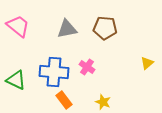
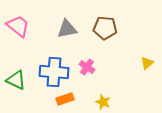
orange rectangle: moved 1 px right, 1 px up; rotated 72 degrees counterclockwise
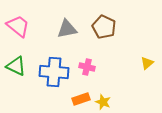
brown pentagon: moved 1 px left, 1 px up; rotated 20 degrees clockwise
pink cross: rotated 21 degrees counterclockwise
green triangle: moved 14 px up
orange rectangle: moved 16 px right
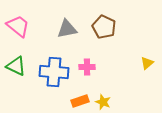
pink cross: rotated 14 degrees counterclockwise
orange rectangle: moved 1 px left, 2 px down
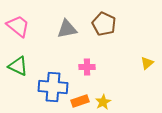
brown pentagon: moved 3 px up
green triangle: moved 2 px right
blue cross: moved 1 px left, 15 px down
yellow star: rotated 21 degrees clockwise
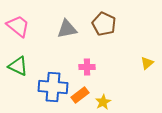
orange rectangle: moved 6 px up; rotated 18 degrees counterclockwise
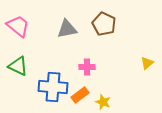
yellow star: rotated 21 degrees counterclockwise
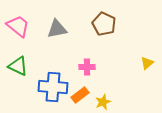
gray triangle: moved 10 px left
yellow star: rotated 28 degrees clockwise
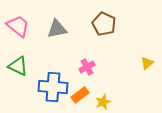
pink cross: rotated 28 degrees counterclockwise
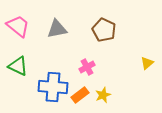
brown pentagon: moved 6 px down
yellow star: moved 7 px up
